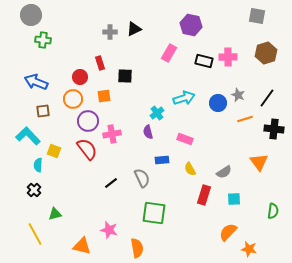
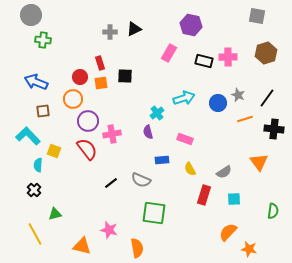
orange square at (104, 96): moved 3 px left, 13 px up
gray semicircle at (142, 178): moved 1 px left, 2 px down; rotated 138 degrees clockwise
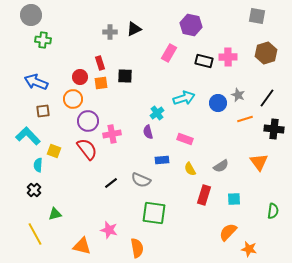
gray semicircle at (224, 172): moved 3 px left, 6 px up
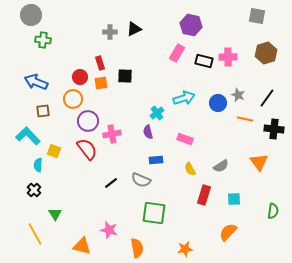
pink rectangle at (169, 53): moved 8 px right
orange line at (245, 119): rotated 28 degrees clockwise
blue rectangle at (162, 160): moved 6 px left
green triangle at (55, 214): rotated 48 degrees counterclockwise
orange star at (249, 249): moved 64 px left; rotated 21 degrees counterclockwise
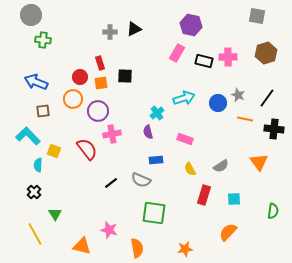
purple circle at (88, 121): moved 10 px right, 10 px up
black cross at (34, 190): moved 2 px down
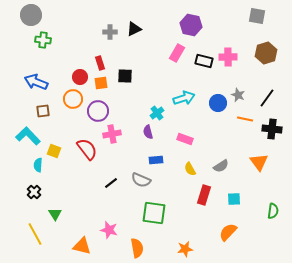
black cross at (274, 129): moved 2 px left
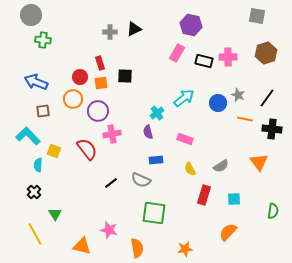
cyan arrow at (184, 98): rotated 20 degrees counterclockwise
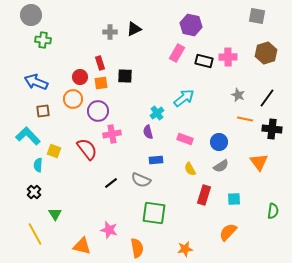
blue circle at (218, 103): moved 1 px right, 39 px down
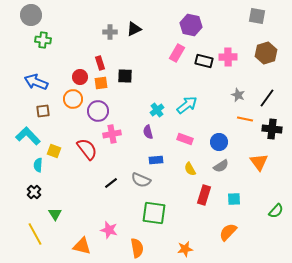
cyan arrow at (184, 98): moved 3 px right, 7 px down
cyan cross at (157, 113): moved 3 px up
green semicircle at (273, 211): moved 3 px right; rotated 35 degrees clockwise
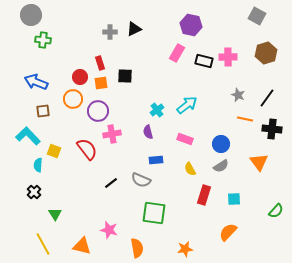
gray square at (257, 16): rotated 18 degrees clockwise
blue circle at (219, 142): moved 2 px right, 2 px down
yellow line at (35, 234): moved 8 px right, 10 px down
